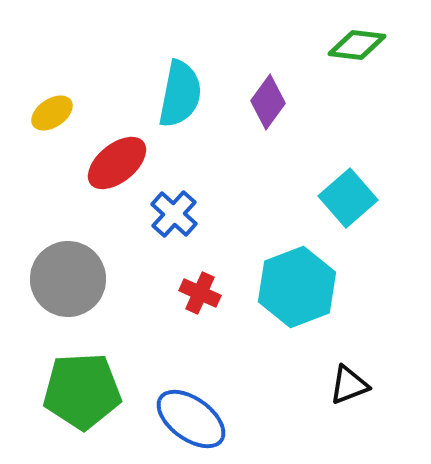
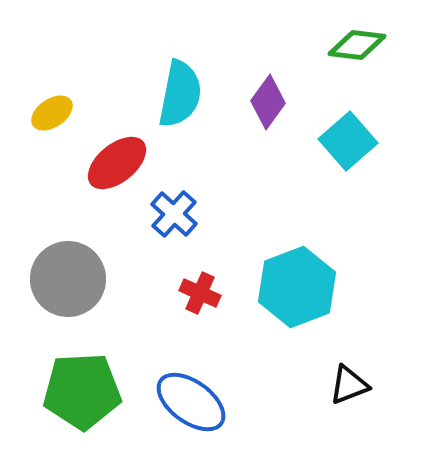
cyan square: moved 57 px up
blue ellipse: moved 17 px up
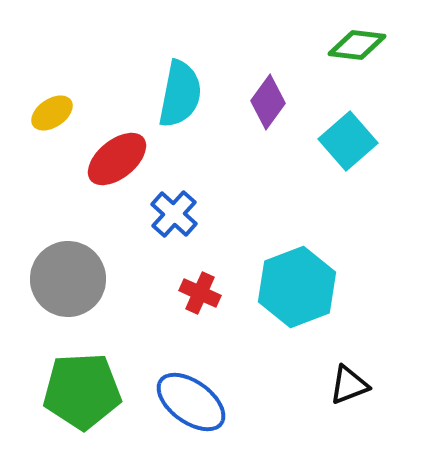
red ellipse: moved 4 px up
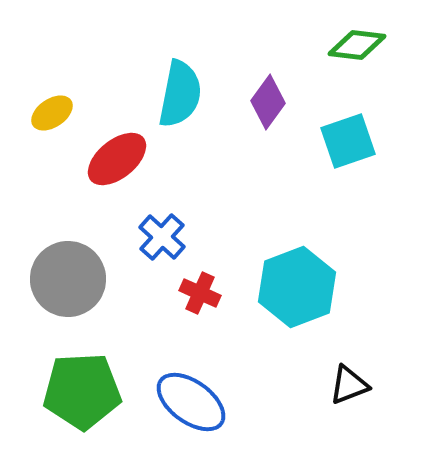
cyan square: rotated 22 degrees clockwise
blue cross: moved 12 px left, 23 px down
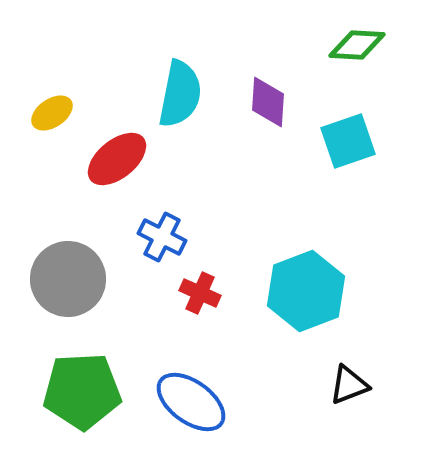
green diamond: rotated 4 degrees counterclockwise
purple diamond: rotated 32 degrees counterclockwise
blue cross: rotated 15 degrees counterclockwise
cyan hexagon: moved 9 px right, 4 px down
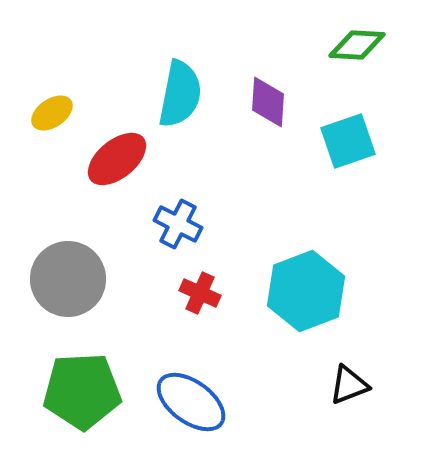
blue cross: moved 16 px right, 13 px up
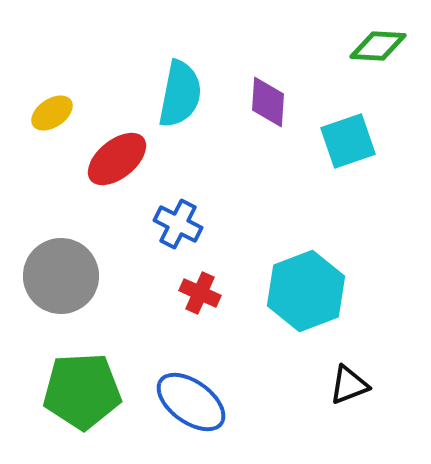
green diamond: moved 21 px right, 1 px down
gray circle: moved 7 px left, 3 px up
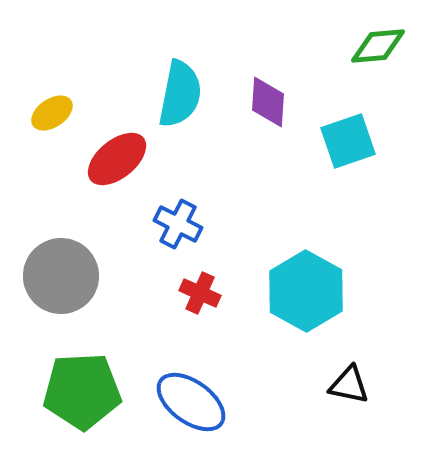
green diamond: rotated 8 degrees counterclockwise
cyan hexagon: rotated 10 degrees counterclockwise
black triangle: rotated 33 degrees clockwise
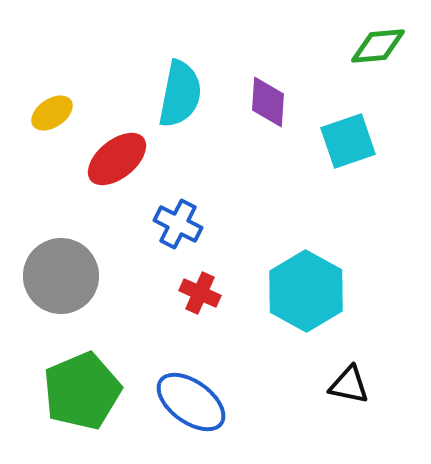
green pentagon: rotated 20 degrees counterclockwise
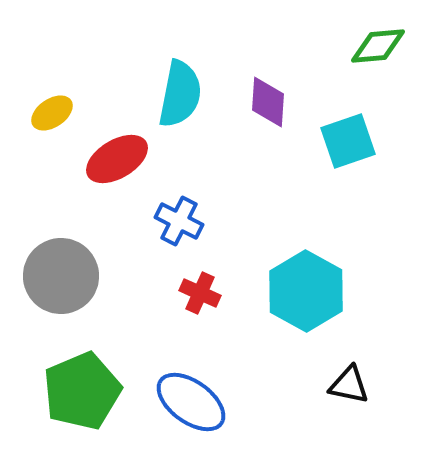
red ellipse: rotated 8 degrees clockwise
blue cross: moved 1 px right, 3 px up
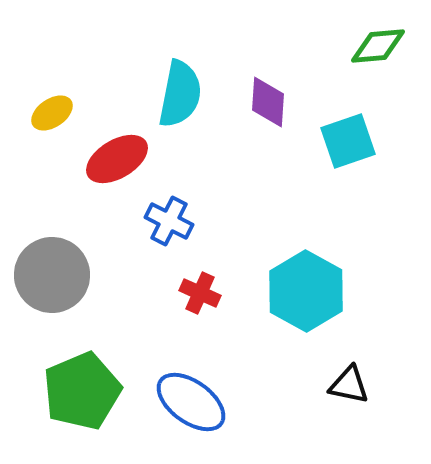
blue cross: moved 10 px left
gray circle: moved 9 px left, 1 px up
